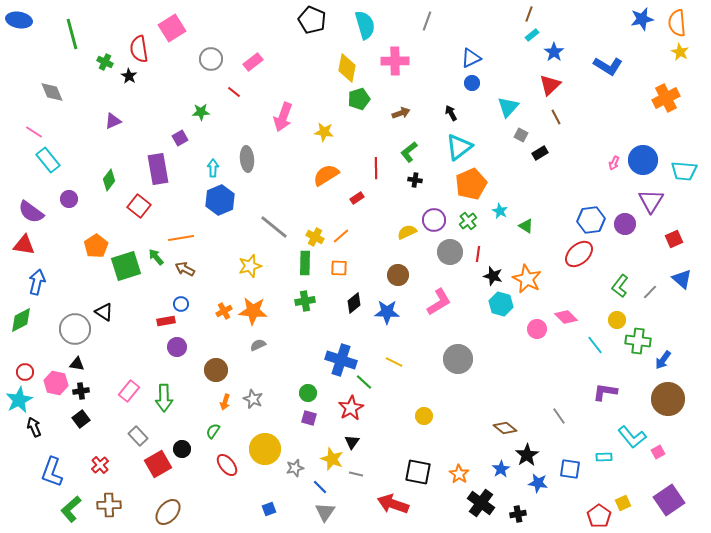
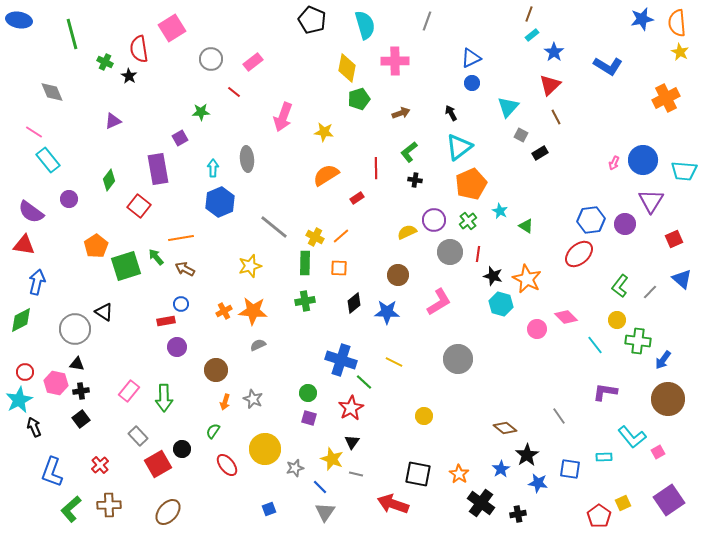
blue hexagon at (220, 200): moved 2 px down
black square at (418, 472): moved 2 px down
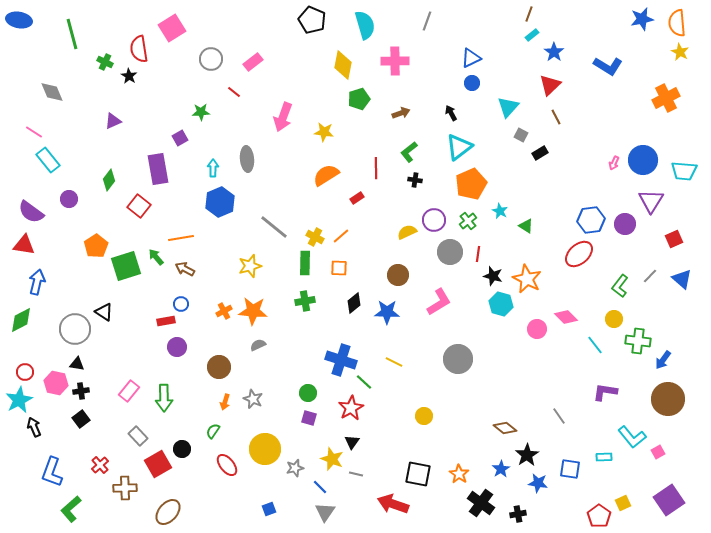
yellow diamond at (347, 68): moved 4 px left, 3 px up
gray line at (650, 292): moved 16 px up
yellow circle at (617, 320): moved 3 px left, 1 px up
brown circle at (216, 370): moved 3 px right, 3 px up
brown cross at (109, 505): moved 16 px right, 17 px up
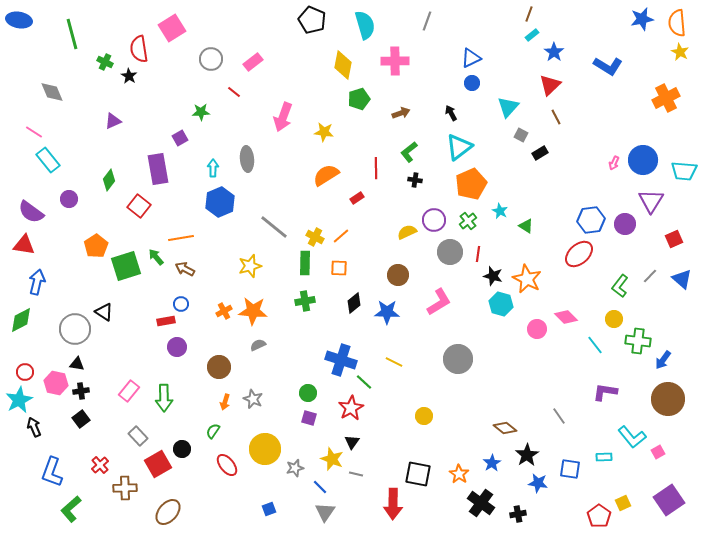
blue star at (501, 469): moved 9 px left, 6 px up
red arrow at (393, 504): rotated 108 degrees counterclockwise
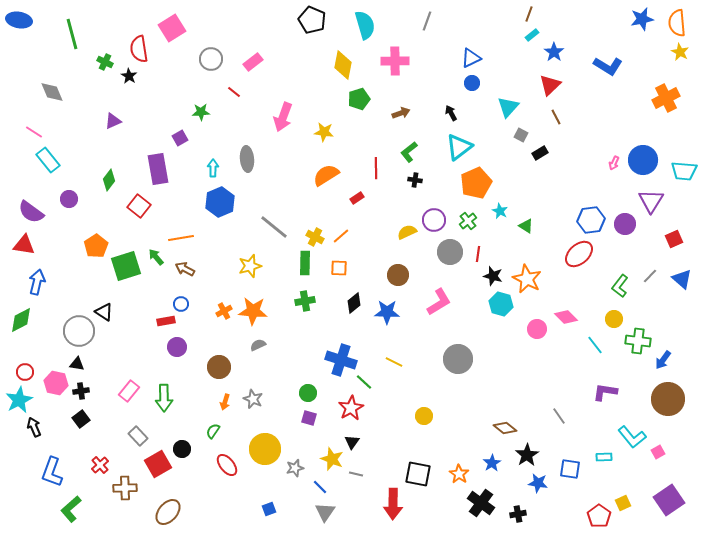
orange pentagon at (471, 184): moved 5 px right, 1 px up
gray circle at (75, 329): moved 4 px right, 2 px down
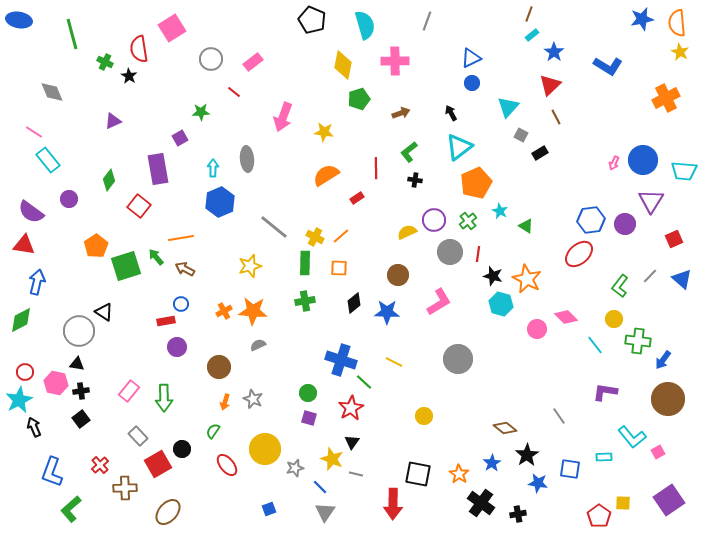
yellow square at (623, 503): rotated 28 degrees clockwise
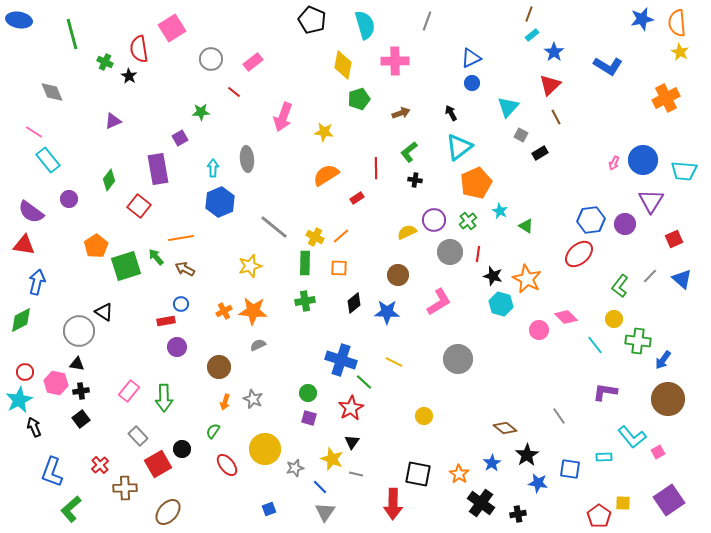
pink circle at (537, 329): moved 2 px right, 1 px down
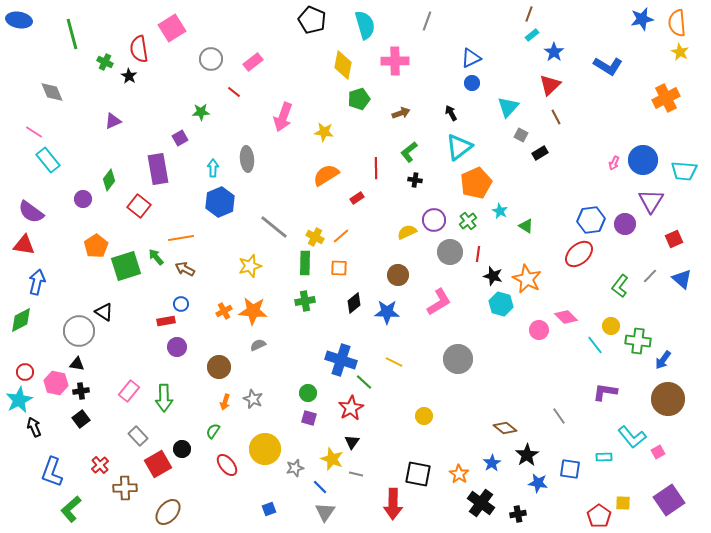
purple circle at (69, 199): moved 14 px right
yellow circle at (614, 319): moved 3 px left, 7 px down
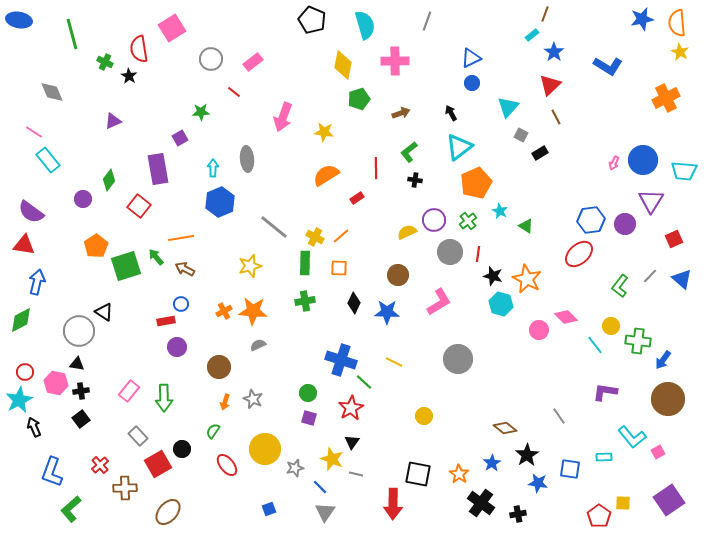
brown line at (529, 14): moved 16 px right
black diamond at (354, 303): rotated 25 degrees counterclockwise
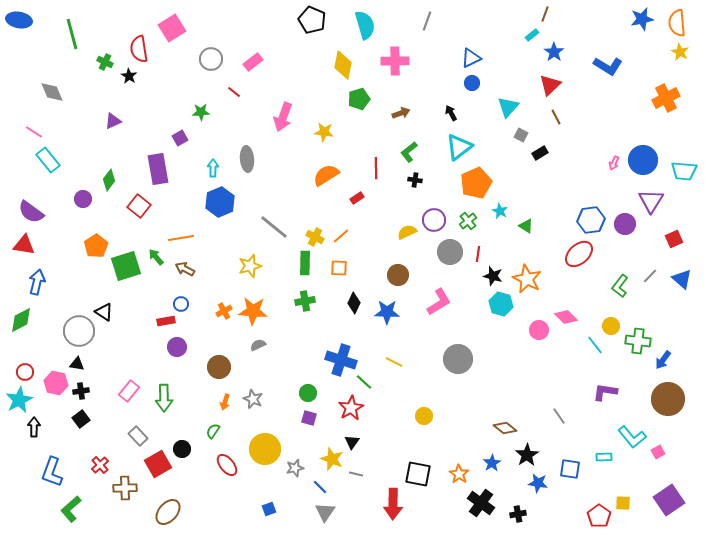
black arrow at (34, 427): rotated 24 degrees clockwise
